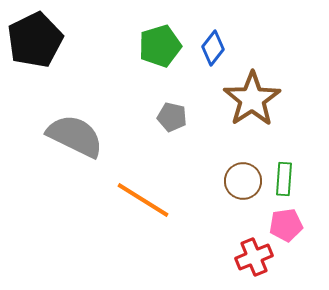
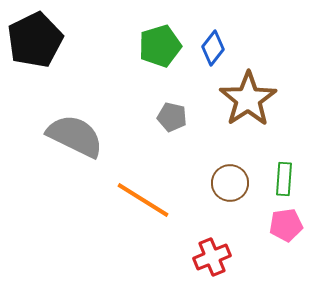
brown star: moved 4 px left
brown circle: moved 13 px left, 2 px down
red cross: moved 42 px left
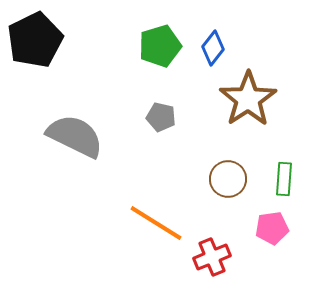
gray pentagon: moved 11 px left
brown circle: moved 2 px left, 4 px up
orange line: moved 13 px right, 23 px down
pink pentagon: moved 14 px left, 3 px down
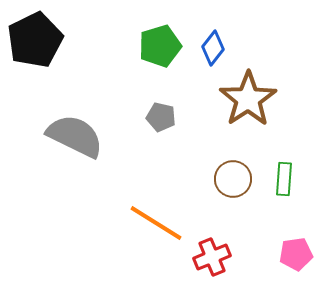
brown circle: moved 5 px right
pink pentagon: moved 24 px right, 26 px down
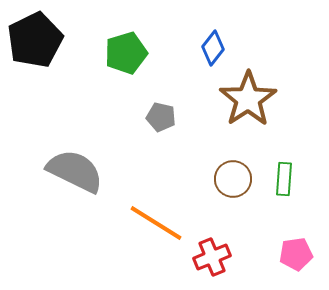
green pentagon: moved 34 px left, 7 px down
gray semicircle: moved 35 px down
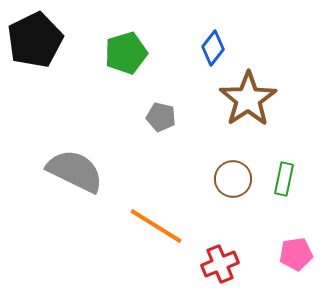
green rectangle: rotated 8 degrees clockwise
orange line: moved 3 px down
red cross: moved 8 px right, 7 px down
